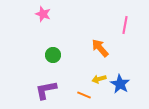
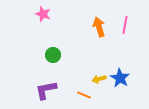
orange arrow: moved 1 px left, 21 px up; rotated 24 degrees clockwise
blue star: moved 6 px up
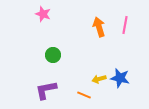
blue star: rotated 18 degrees counterclockwise
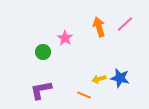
pink star: moved 22 px right, 24 px down; rotated 14 degrees clockwise
pink line: moved 1 px up; rotated 36 degrees clockwise
green circle: moved 10 px left, 3 px up
purple L-shape: moved 5 px left
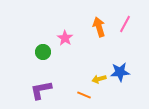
pink line: rotated 18 degrees counterclockwise
blue star: moved 6 px up; rotated 18 degrees counterclockwise
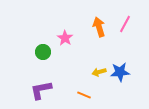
yellow arrow: moved 7 px up
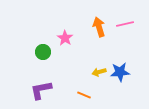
pink line: rotated 48 degrees clockwise
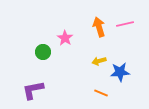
yellow arrow: moved 11 px up
purple L-shape: moved 8 px left
orange line: moved 17 px right, 2 px up
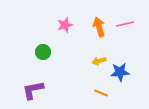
pink star: moved 13 px up; rotated 21 degrees clockwise
